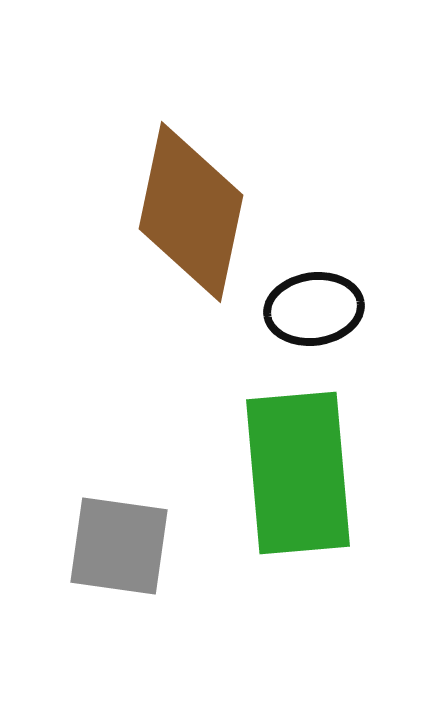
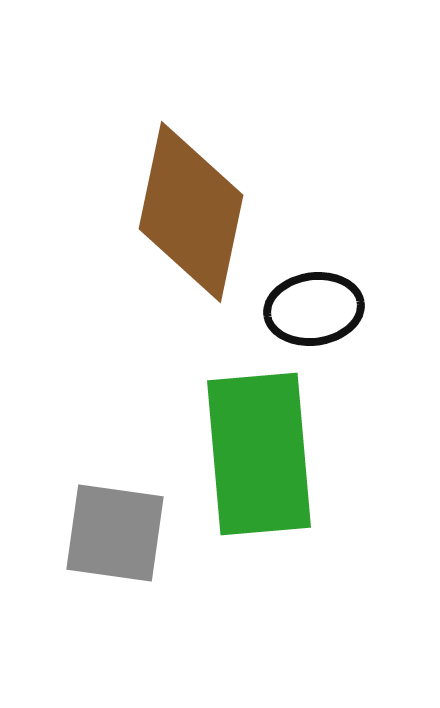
green rectangle: moved 39 px left, 19 px up
gray square: moved 4 px left, 13 px up
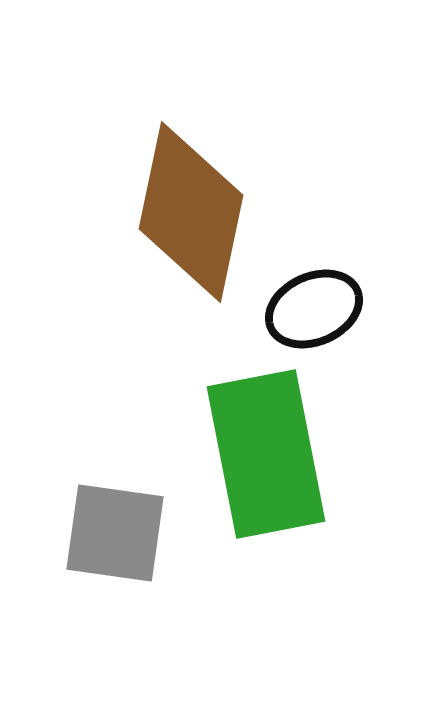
black ellipse: rotated 16 degrees counterclockwise
green rectangle: moved 7 px right; rotated 6 degrees counterclockwise
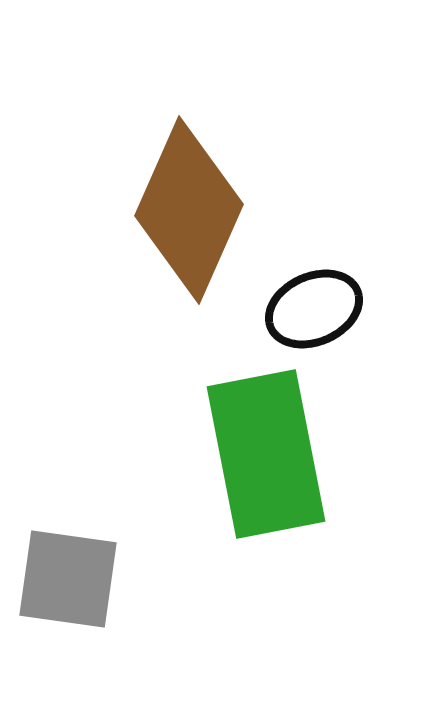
brown diamond: moved 2 px left, 2 px up; rotated 12 degrees clockwise
gray square: moved 47 px left, 46 px down
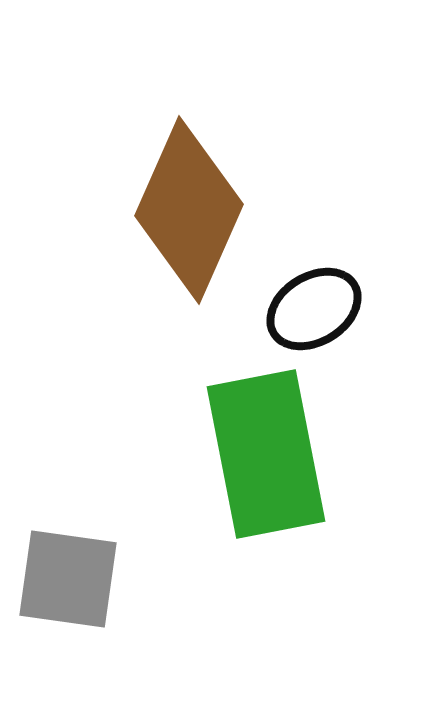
black ellipse: rotated 8 degrees counterclockwise
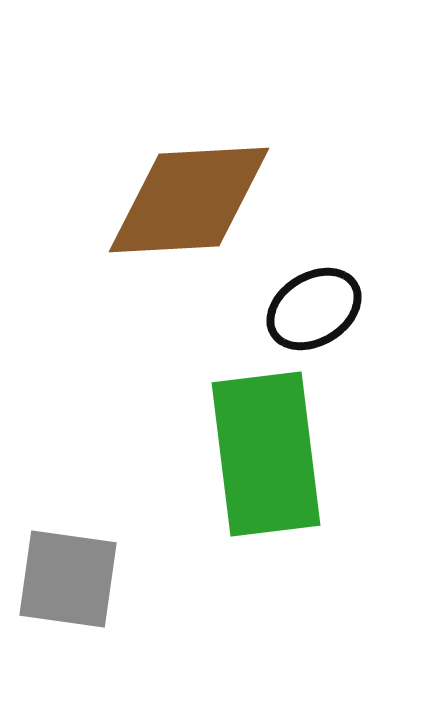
brown diamond: moved 10 px up; rotated 63 degrees clockwise
green rectangle: rotated 4 degrees clockwise
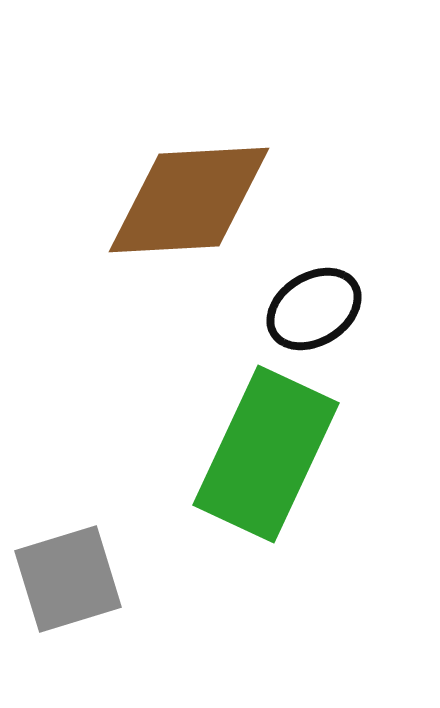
green rectangle: rotated 32 degrees clockwise
gray square: rotated 25 degrees counterclockwise
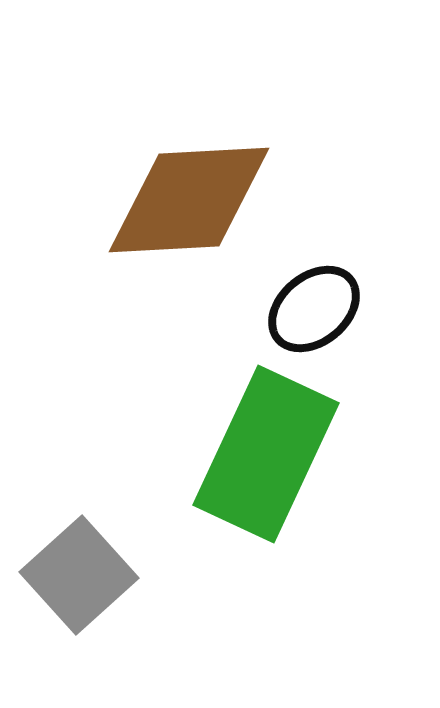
black ellipse: rotated 8 degrees counterclockwise
gray square: moved 11 px right, 4 px up; rotated 25 degrees counterclockwise
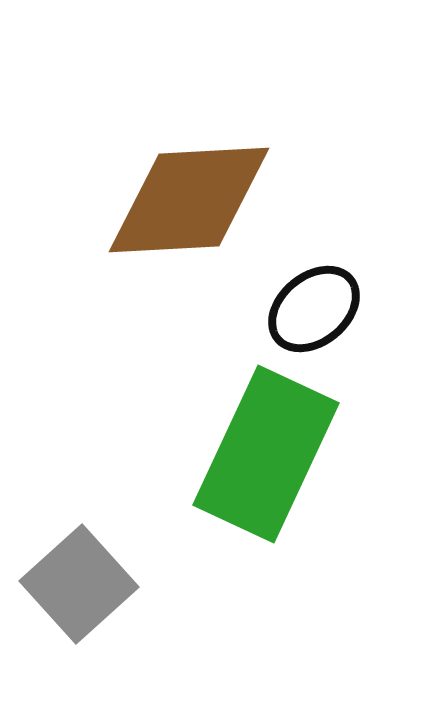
gray square: moved 9 px down
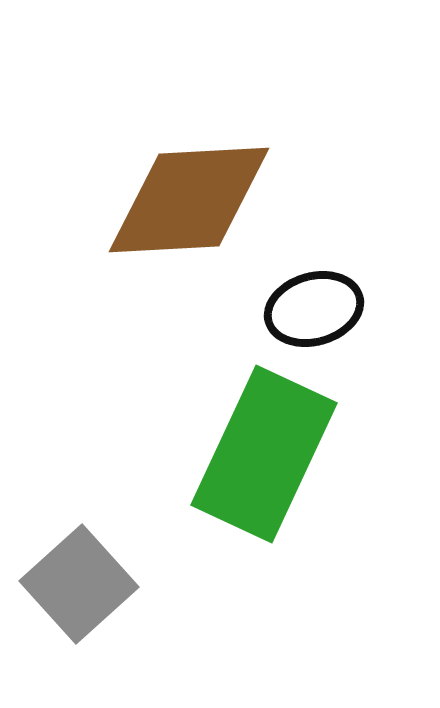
black ellipse: rotated 24 degrees clockwise
green rectangle: moved 2 px left
